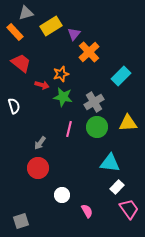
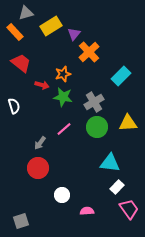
orange star: moved 2 px right
pink line: moved 5 px left; rotated 35 degrees clockwise
pink semicircle: rotated 64 degrees counterclockwise
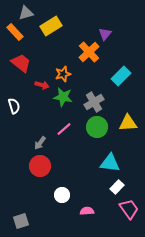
purple triangle: moved 31 px right
red circle: moved 2 px right, 2 px up
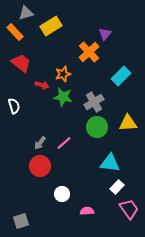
pink line: moved 14 px down
white circle: moved 1 px up
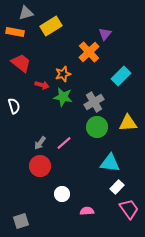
orange rectangle: rotated 36 degrees counterclockwise
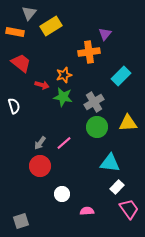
gray triangle: moved 3 px right; rotated 35 degrees counterclockwise
orange cross: rotated 35 degrees clockwise
orange star: moved 1 px right, 1 px down
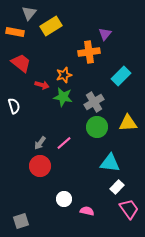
white circle: moved 2 px right, 5 px down
pink semicircle: rotated 16 degrees clockwise
